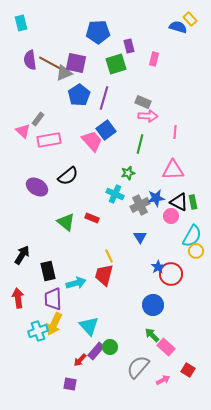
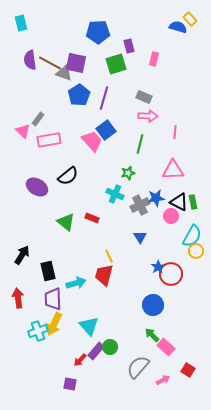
gray triangle at (64, 73): rotated 42 degrees clockwise
gray rectangle at (143, 102): moved 1 px right, 5 px up
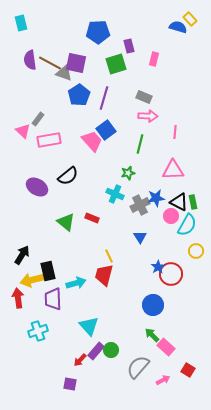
cyan semicircle at (192, 236): moved 5 px left, 11 px up
yellow arrow at (54, 324): moved 22 px left, 44 px up; rotated 50 degrees clockwise
green circle at (110, 347): moved 1 px right, 3 px down
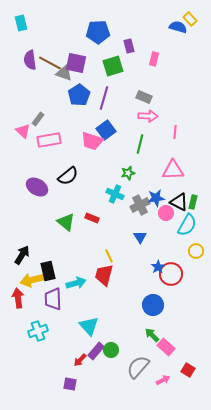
green square at (116, 64): moved 3 px left, 2 px down
pink trapezoid at (92, 141): rotated 150 degrees clockwise
green rectangle at (193, 202): rotated 24 degrees clockwise
pink circle at (171, 216): moved 5 px left, 3 px up
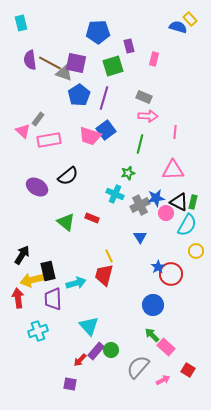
pink trapezoid at (92, 141): moved 2 px left, 5 px up
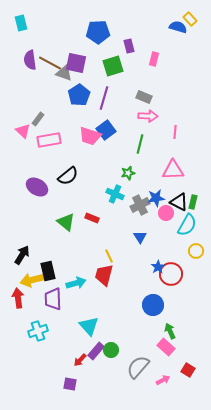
green arrow at (152, 335): moved 18 px right, 4 px up; rotated 21 degrees clockwise
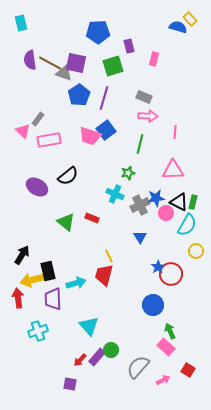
purple rectangle at (96, 351): moved 1 px right, 6 px down
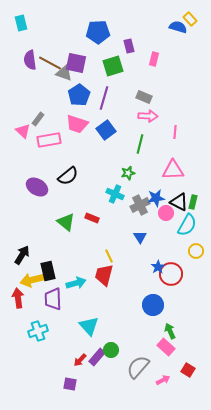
pink trapezoid at (90, 136): moved 13 px left, 12 px up
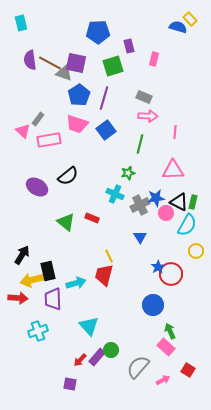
red arrow at (18, 298): rotated 102 degrees clockwise
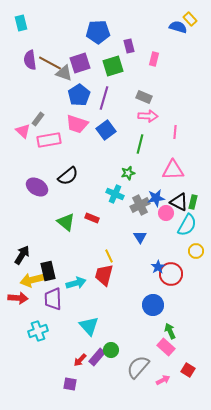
purple square at (76, 63): moved 4 px right; rotated 30 degrees counterclockwise
